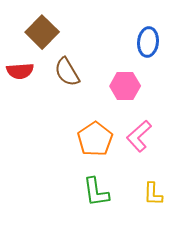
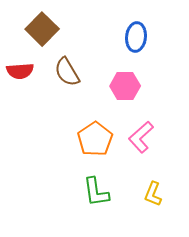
brown square: moved 3 px up
blue ellipse: moved 12 px left, 5 px up
pink L-shape: moved 2 px right, 1 px down
yellow L-shape: rotated 20 degrees clockwise
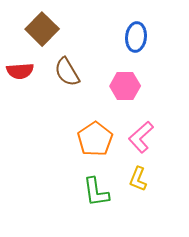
yellow L-shape: moved 15 px left, 15 px up
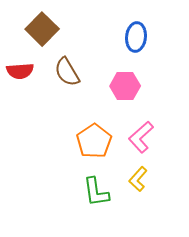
orange pentagon: moved 1 px left, 2 px down
yellow L-shape: rotated 20 degrees clockwise
